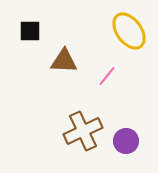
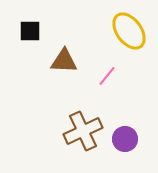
purple circle: moved 1 px left, 2 px up
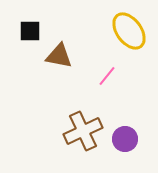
brown triangle: moved 5 px left, 5 px up; rotated 8 degrees clockwise
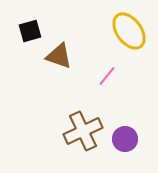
black square: rotated 15 degrees counterclockwise
brown triangle: rotated 8 degrees clockwise
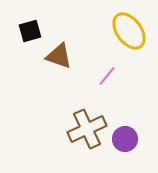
brown cross: moved 4 px right, 2 px up
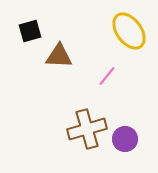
brown triangle: rotated 16 degrees counterclockwise
brown cross: rotated 9 degrees clockwise
